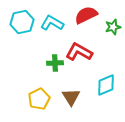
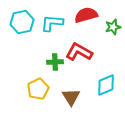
red semicircle: rotated 10 degrees clockwise
cyan L-shape: rotated 25 degrees counterclockwise
green cross: moved 1 px up
yellow pentagon: moved 1 px left, 10 px up
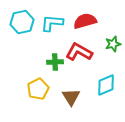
red semicircle: moved 1 px left, 6 px down
green star: moved 17 px down
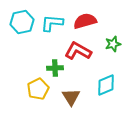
red L-shape: moved 1 px left, 1 px up
green cross: moved 6 px down
